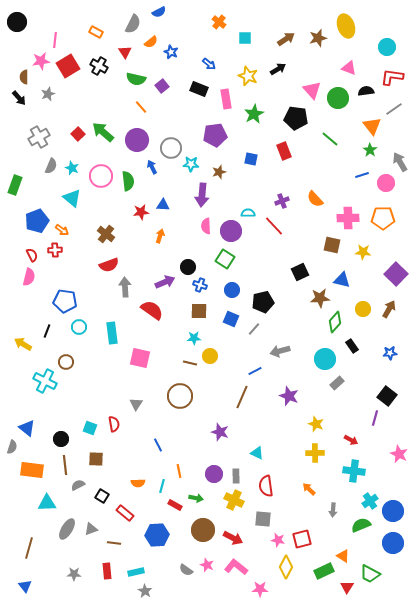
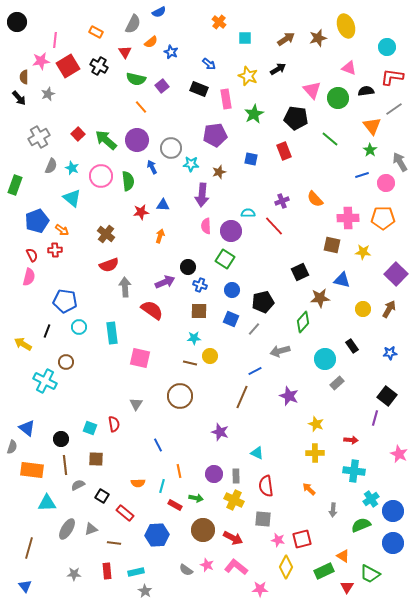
green arrow at (103, 132): moved 3 px right, 8 px down
green diamond at (335, 322): moved 32 px left
red arrow at (351, 440): rotated 24 degrees counterclockwise
cyan cross at (370, 501): moved 1 px right, 2 px up
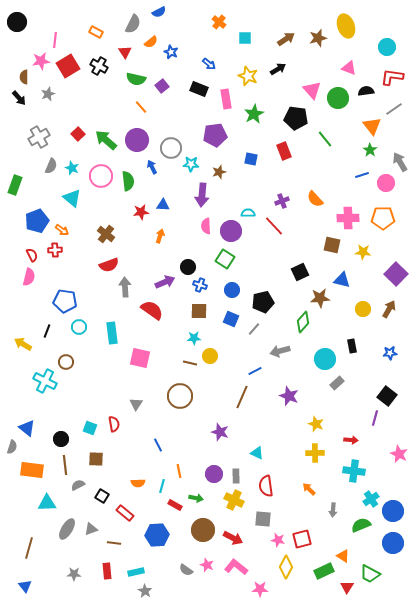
green line at (330, 139): moved 5 px left; rotated 12 degrees clockwise
black rectangle at (352, 346): rotated 24 degrees clockwise
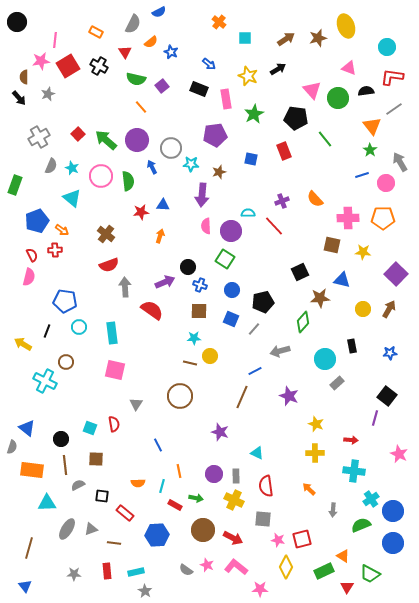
pink square at (140, 358): moved 25 px left, 12 px down
black square at (102, 496): rotated 24 degrees counterclockwise
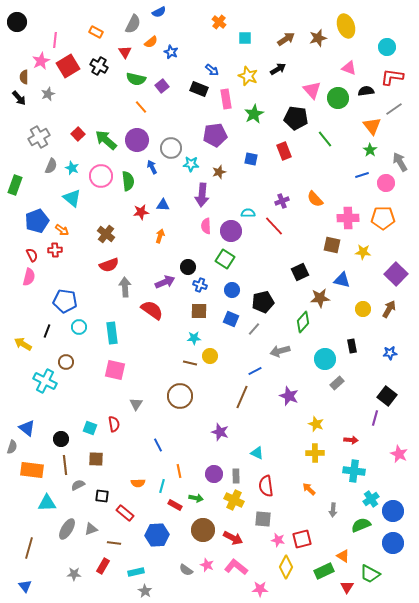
pink star at (41, 61): rotated 18 degrees counterclockwise
blue arrow at (209, 64): moved 3 px right, 6 px down
red rectangle at (107, 571): moved 4 px left, 5 px up; rotated 35 degrees clockwise
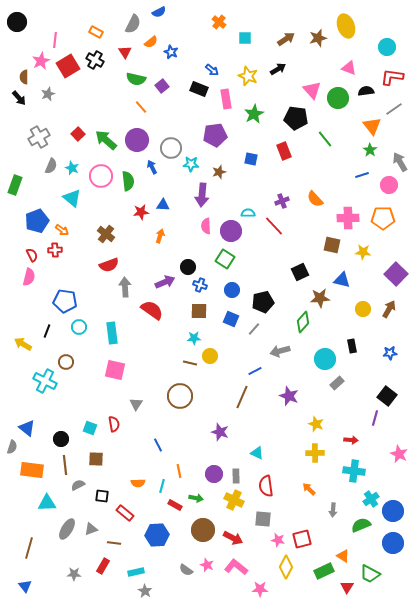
black cross at (99, 66): moved 4 px left, 6 px up
pink circle at (386, 183): moved 3 px right, 2 px down
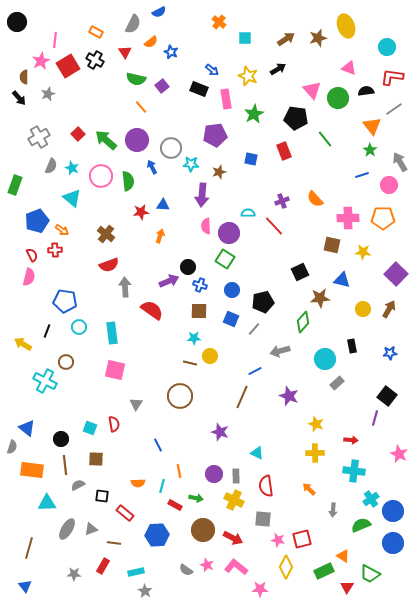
purple circle at (231, 231): moved 2 px left, 2 px down
purple arrow at (165, 282): moved 4 px right, 1 px up
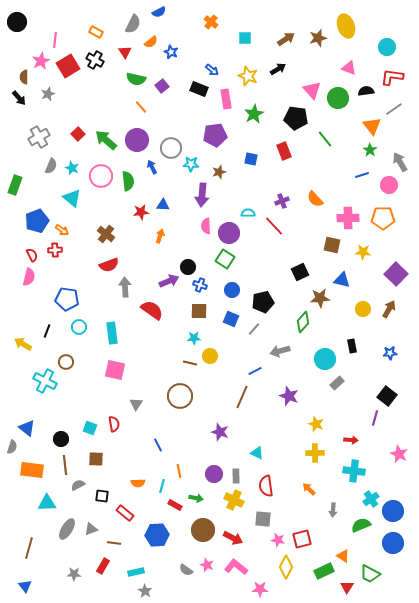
orange cross at (219, 22): moved 8 px left
blue pentagon at (65, 301): moved 2 px right, 2 px up
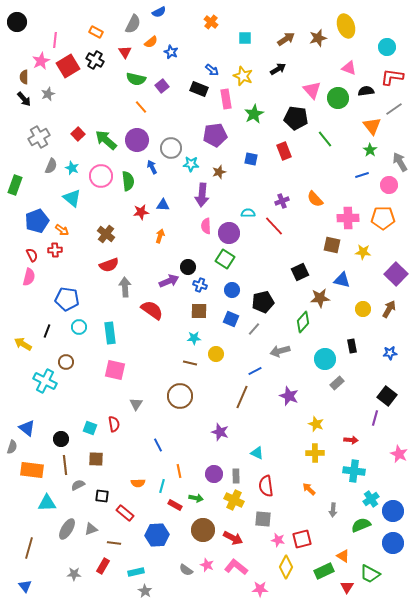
yellow star at (248, 76): moved 5 px left
black arrow at (19, 98): moved 5 px right, 1 px down
cyan rectangle at (112, 333): moved 2 px left
yellow circle at (210, 356): moved 6 px right, 2 px up
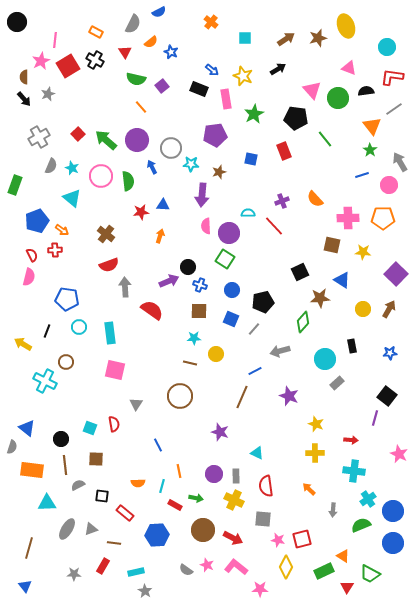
blue triangle at (342, 280): rotated 18 degrees clockwise
cyan cross at (371, 499): moved 3 px left
